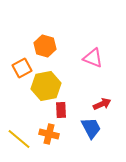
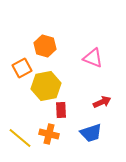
red arrow: moved 2 px up
blue trapezoid: moved 5 px down; rotated 100 degrees clockwise
yellow line: moved 1 px right, 1 px up
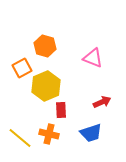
yellow hexagon: rotated 12 degrees counterclockwise
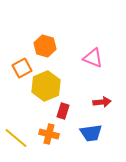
red arrow: rotated 18 degrees clockwise
red rectangle: moved 2 px right, 1 px down; rotated 21 degrees clockwise
blue trapezoid: rotated 10 degrees clockwise
yellow line: moved 4 px left
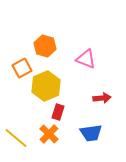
pink triangle: moved 7 px left, 1 px down
red arrow: moved 4 px up
red rectangle: moved 5 px left, 1 px down
orange cross: rotated 30 degrees clockwise
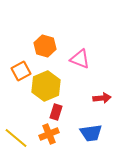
pink triangle: moved 6 px left
orange square: moved 1 px left, 3 px down
red rectangle: moved 2 px left
orange cross: rotated 24 degrees clockwise
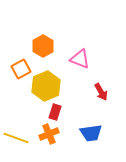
orange hexagon: moved 2 px left; rotated 15 degrees clockwise
orange square: moved 2 px up
red arrow: moved 1 px left, 6 px up; rotated 66 degrees clockwise
red rectangle: moved 1 px left
yellow line: rotated 20 degrees counterclockwise
